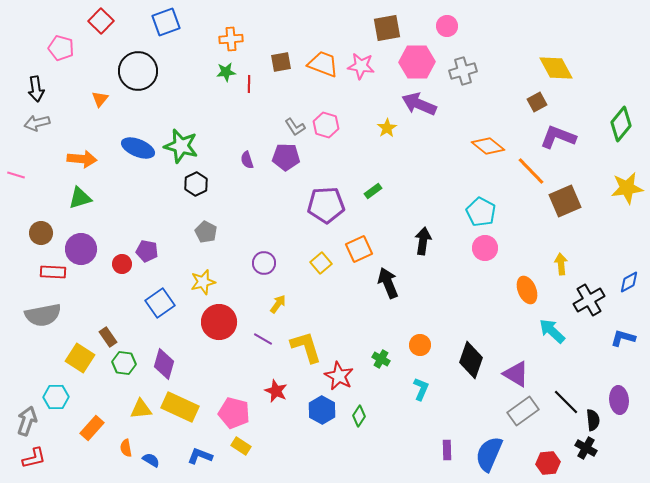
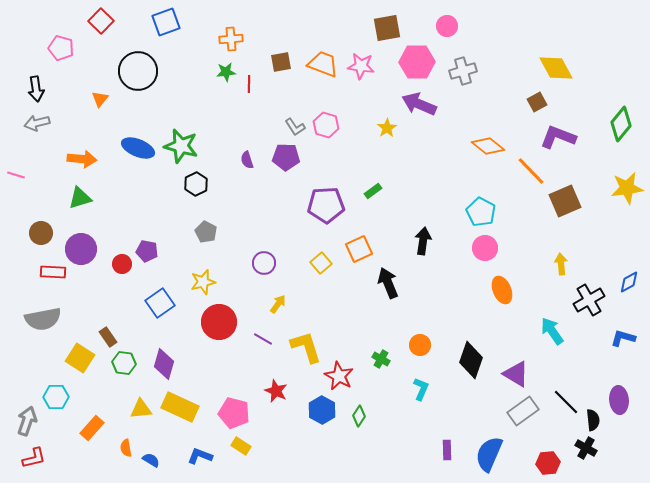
orange ellipse at (527, 290): moved 25 px left
gray semicircle at (43, 315): moved 4 px down
cyan arrow at (552, 331): rotated 12 degrees clockwise
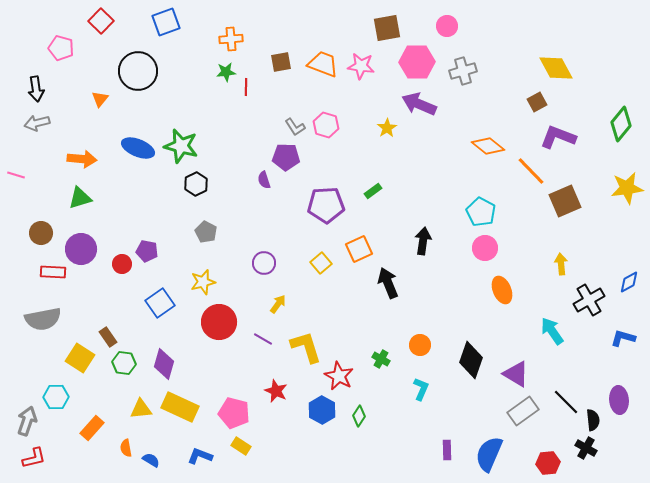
red line at (249, 84): moved 3 px left, 3 px down
purple semicircle at (247, 160): moved 17 px right, 20 px down
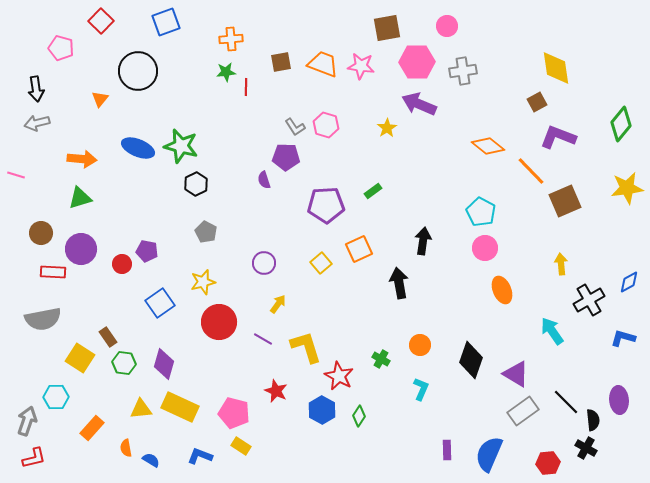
yellow diamond at (556, 68): rotated 21 degrees clockwise
gray cross at (463, 71): rotated 8 degrees clockwise
black arrow at (388, 283): moved 11 px right; rotated 12 degrees clockwise
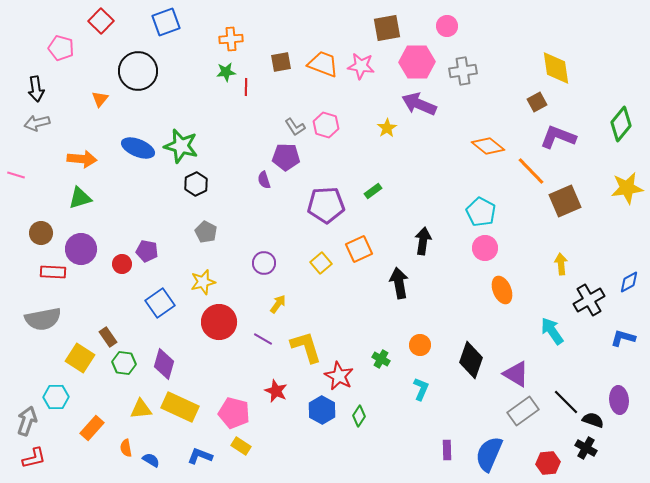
black semicircle at (593, 420): rotated 65 degrees counterclockwise
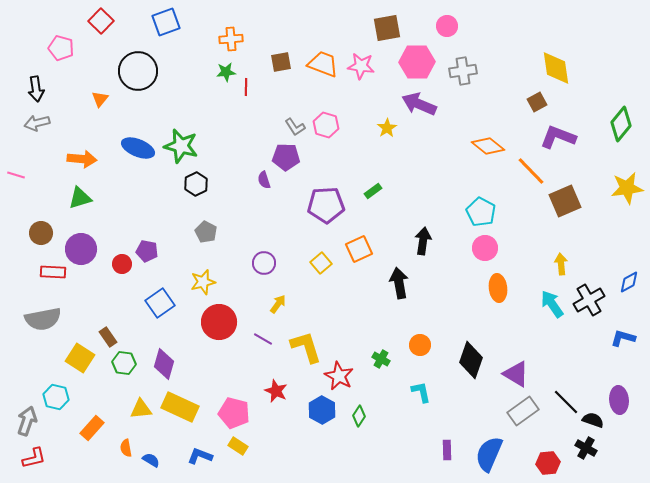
orange ellipse at (502, 290): moved 4 px left, 2 px up; rotated 16 degrees clockwise
cyan arrow at (552, 331): moved 27 px up
cyan L-shape at (421, 389): moved 3 px down; rotated 35 degrees counterclockwise
cyan hexagon at (56, 397): rotated 15 degrees clockwise
yellow rectangle at (241, 446): moved 3 px left
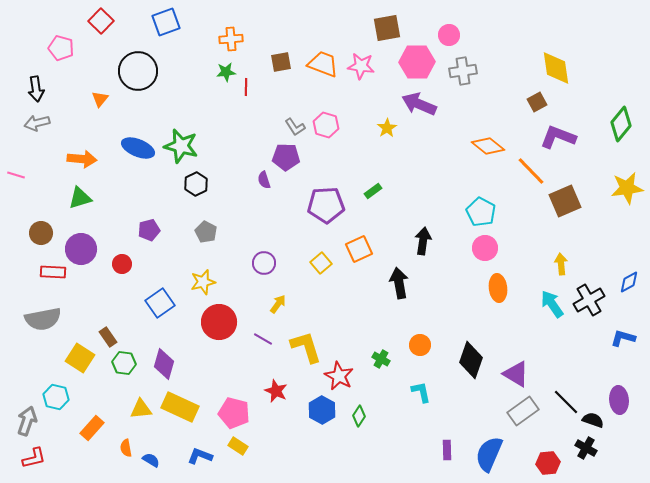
pink circle at (447, 26): moved 2 px right, 9 px down
purple pentagon at (147, 251): moved 2 px right, 21 px up; rotated 25 degrees counterclockwise
